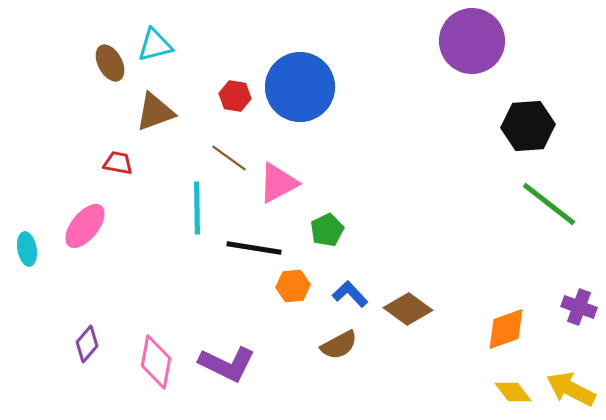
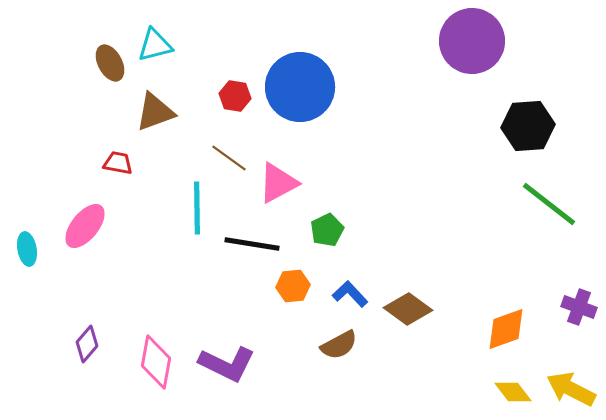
black line: moved 2 px left, 4 px up
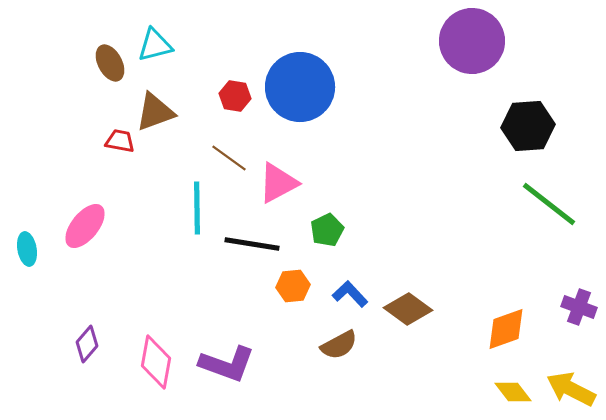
red trapezoid: moved 2 px right, 22 px up
purple L-shape: rotated 6 degrees counterclockwise
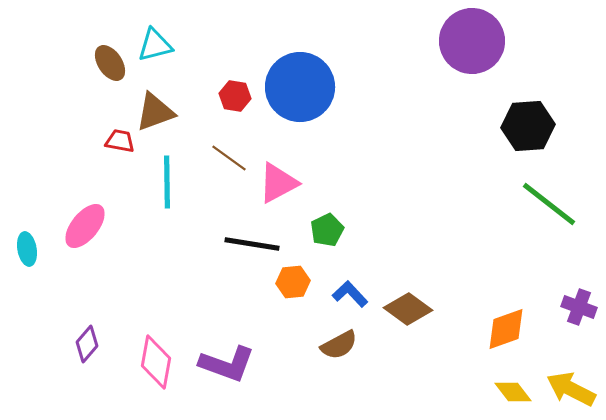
brown ellipse: rotated 6 degrees counterclockwise
cyan line: moved 30 px left, 26 px up
orange hexagon: moved 4 px up
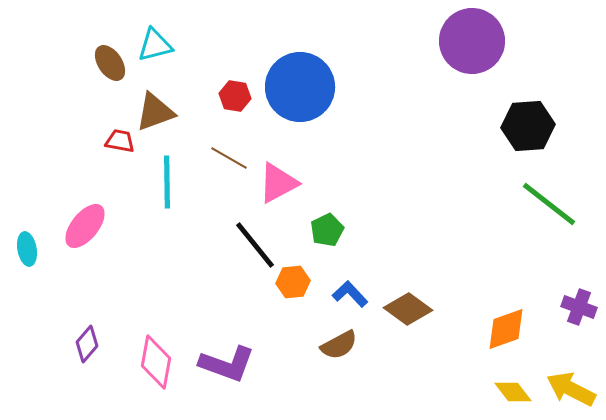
brown line: rotated 6 degrees counterclockwise
black line: moved 3 px right, 1 px down; rotated 42 degrees clockwise
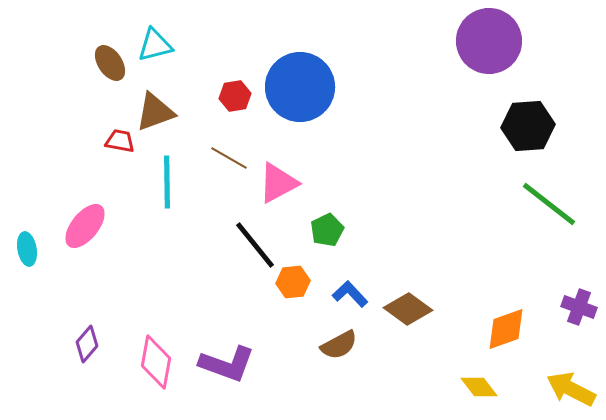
purple circle: moved 17 px right
red hexagon: rotated 20 degrees counterclockwise
yellow diamond: moved 34 px left, 5 px up
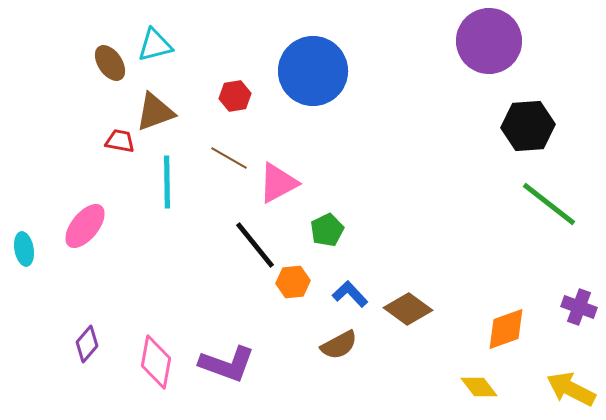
blue circle: moved 13 px right, 16 px up
cyan ellipse: moved 3 px left
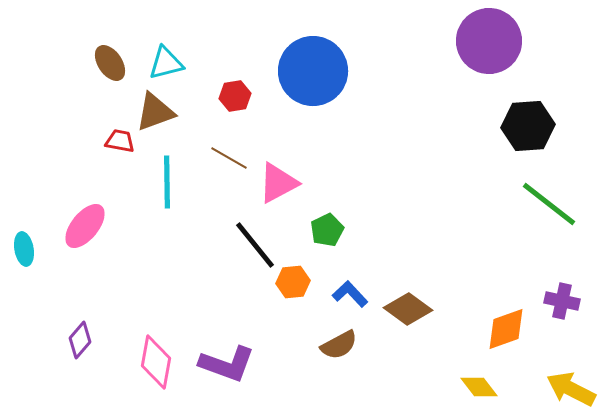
cyan triangle: moved 11 px right, 18 px down
purple cross: moved 17 px left, 6 px up; rotated 8 degrees counterclockwise
purple diamond: moved 7 px left, 4 px up
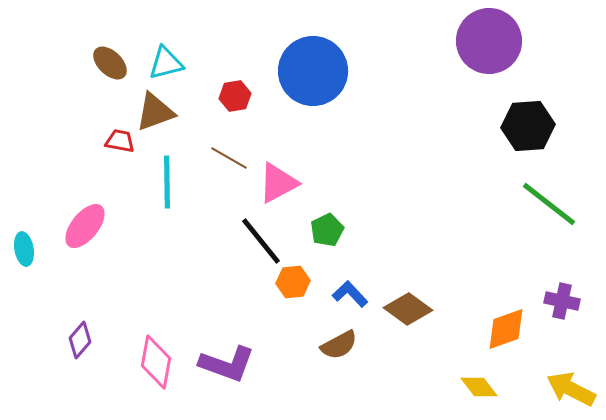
brown ellipse: rotated 12 degrees counterclockwise
black line: moved 6 px right, 4 px up
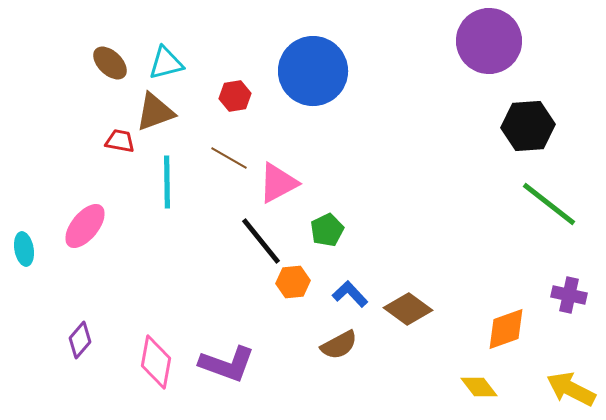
purple cross: moved 7 px right, 6 px up
